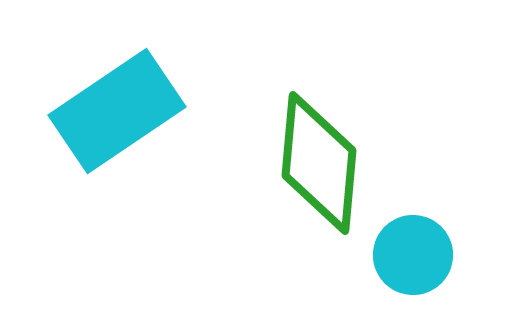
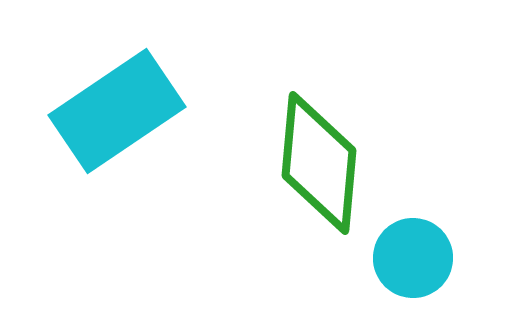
cyan circle: moved 3 px down
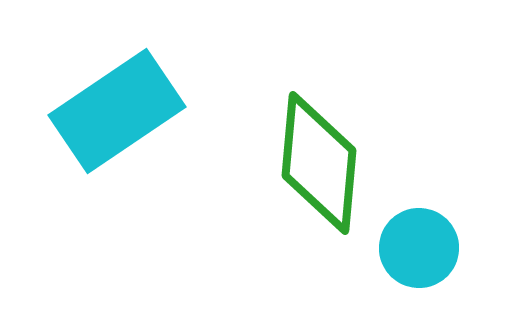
cyan circle: moved 6 px right, 10 px up
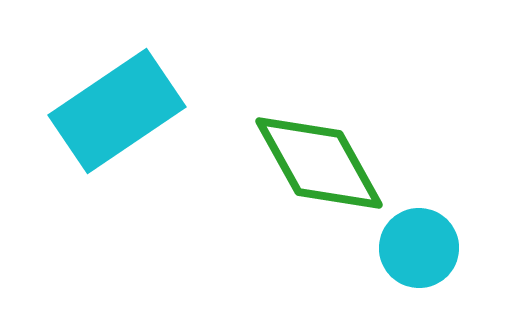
green diamond: rotated 34 degrees counterclockwise
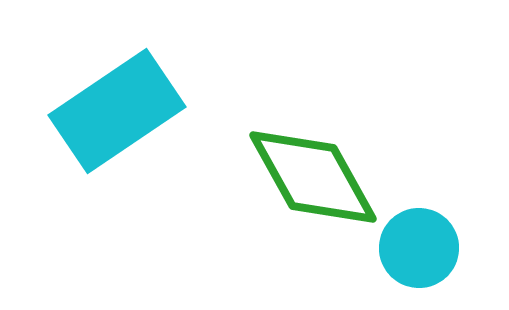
green diamond: moved 6 px left, 14 px down
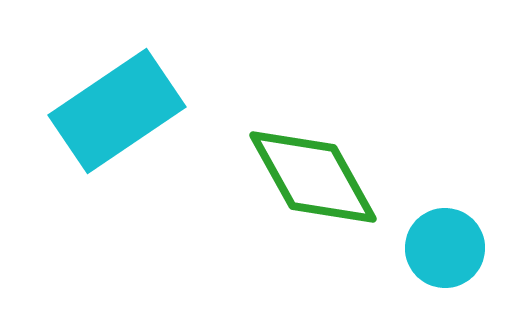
cyan circle: moved 26 px right
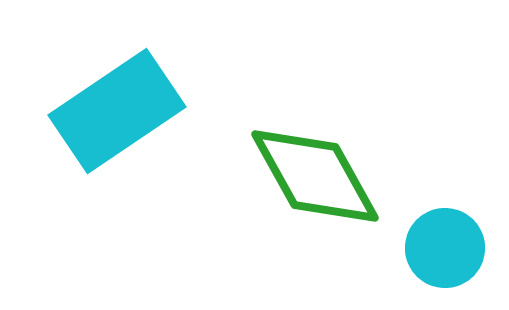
green diamond: moved 2 px right, 1 px up
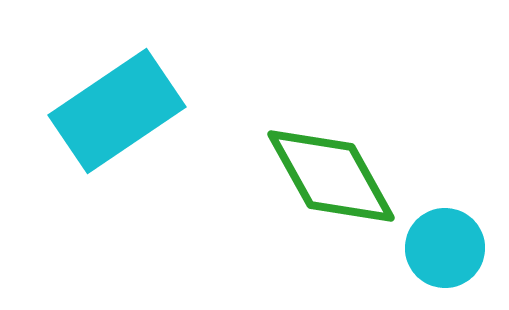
green diamond: moved 16 px right
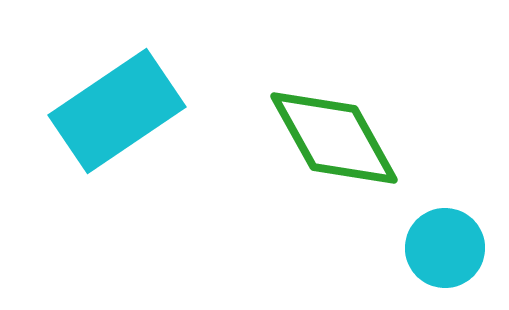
green diamond: moved 3 px right, 38 px up
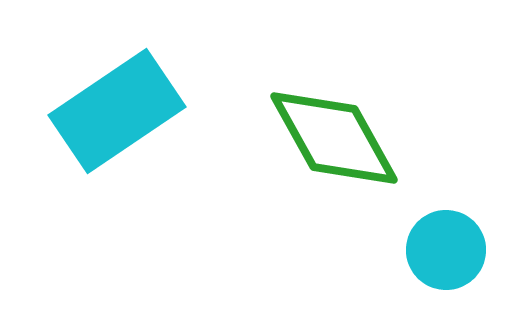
cyan circle: moved 1 px right, 2 px down
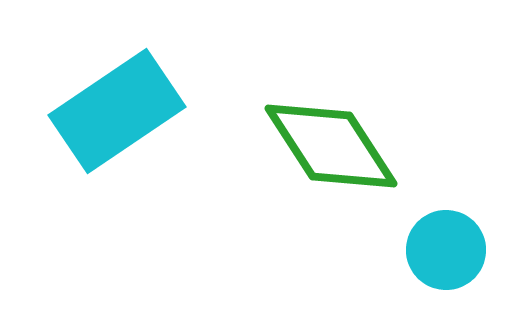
green diamond: moved 3 px left, 8 px down; rotated 4 degrees counterclockwise
